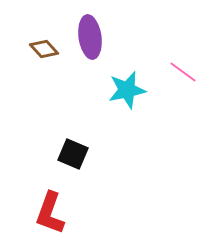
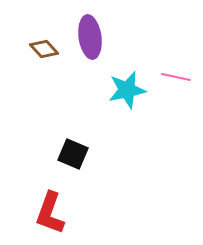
pink line: moved 7 px left, 5 px down; rotated 24 degrees counterclockwise
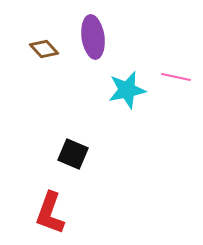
purple ellipse: moved 3 px right
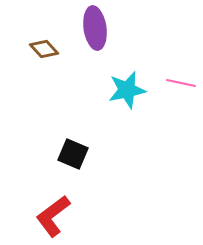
purple ellipse: moved 2 px right, 9 px up
pink line: moved 5 px right, 6 px down
red L-shape: moved 3 px right, 3 px down; rotated 33 degrees clockwise
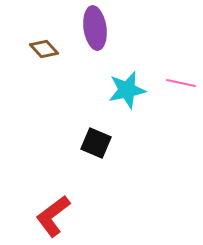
black square: moved 23 px right, 11 px up
